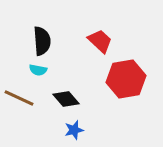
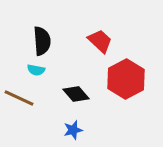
cyan semicircle: moved 2 px left
red hexagon: rotated 18 degrees counterclockwise
black diamond: moved 10 px right, 5 px up
blue star: moved 1 px left
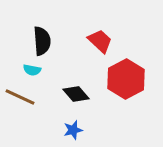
cyan semicircle: moved 4 px left
brown line: moved 1 px right, 1 px up
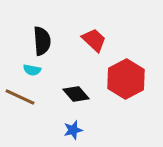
red trapezoid: moved 6 px left, 1 px up
